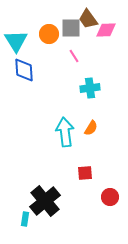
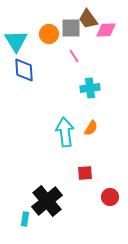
black cross: moved 2 px right
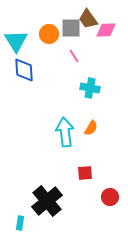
cyan cross: rotated 18 degrees clockwise
cyan rectangle: moved 5 px left, 4 px down
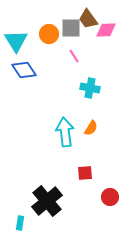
blue diamond: rotated 30 degrees counterclockwise
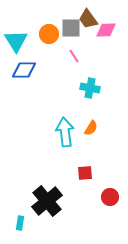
blue diamond: rotated 55 degrees counterclockwise
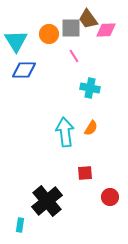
cyan rectangle: moved 2 px down
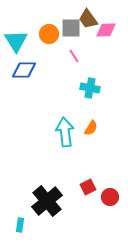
red square: moved 3 px right, 14 px down; rotated 21 degrees counterclockwise
